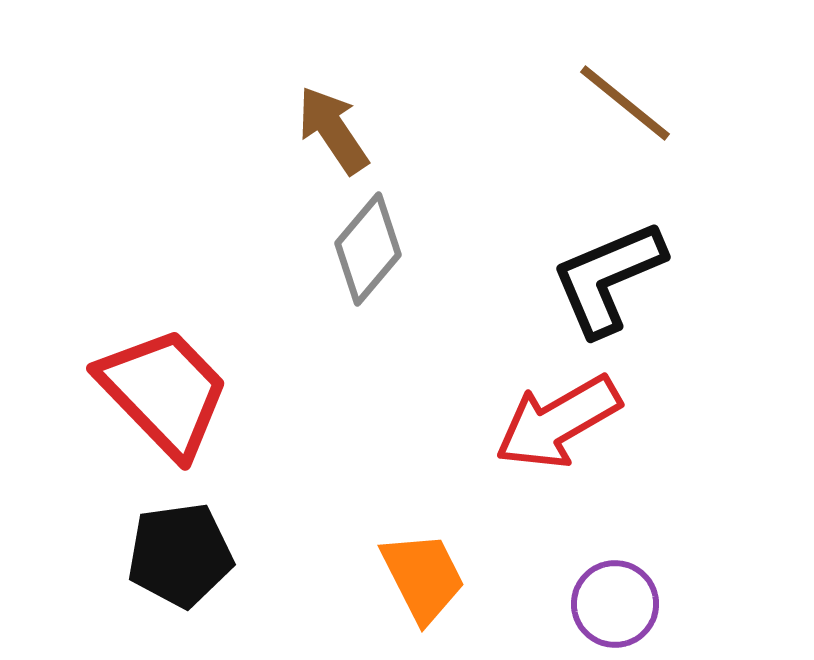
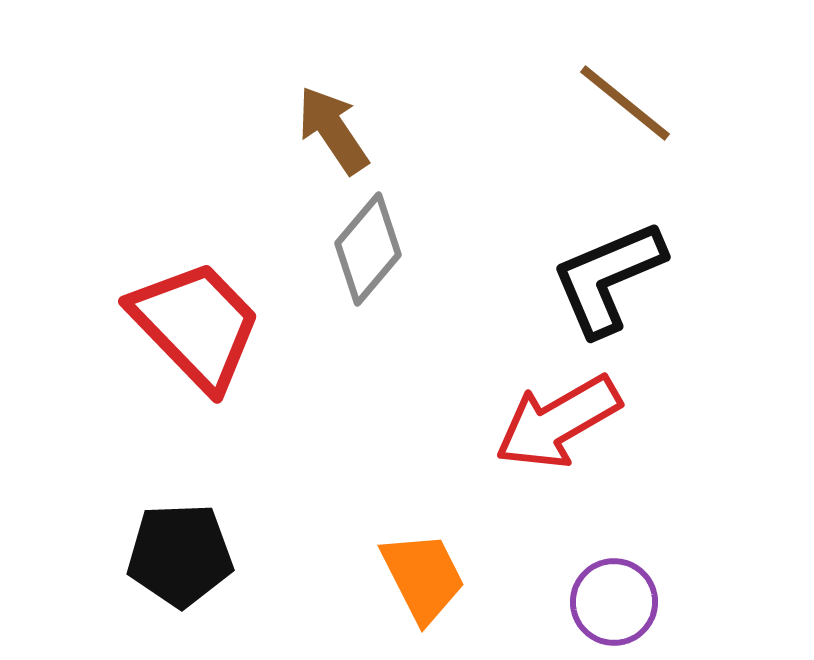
red trapezoid: moved 32 px right, 67 px up
black pentagon: rotated 6 degrees clockwise
purple circle: moved 1 px left, 2 px up
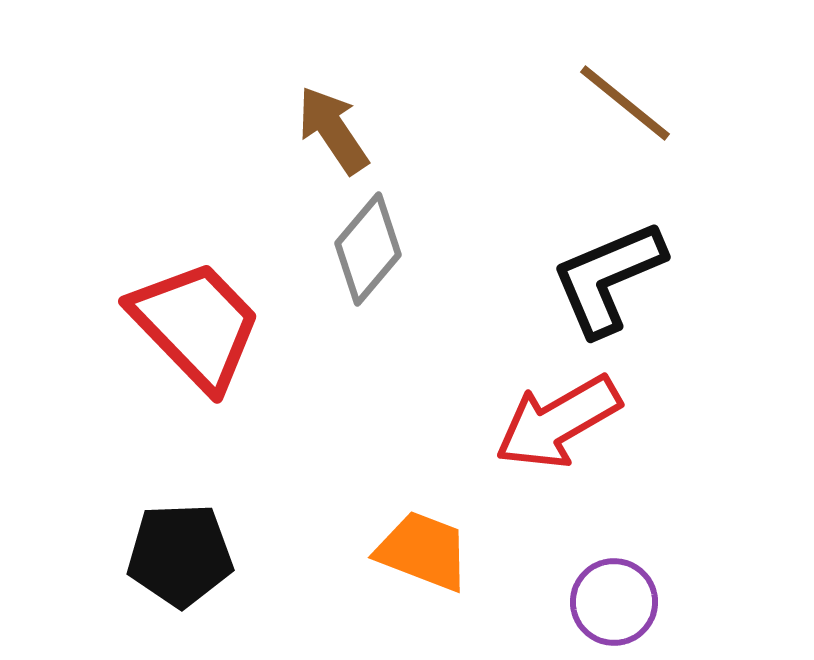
orange trapezoid: moved 26 px up; rotated 42 degrees counterclockwise
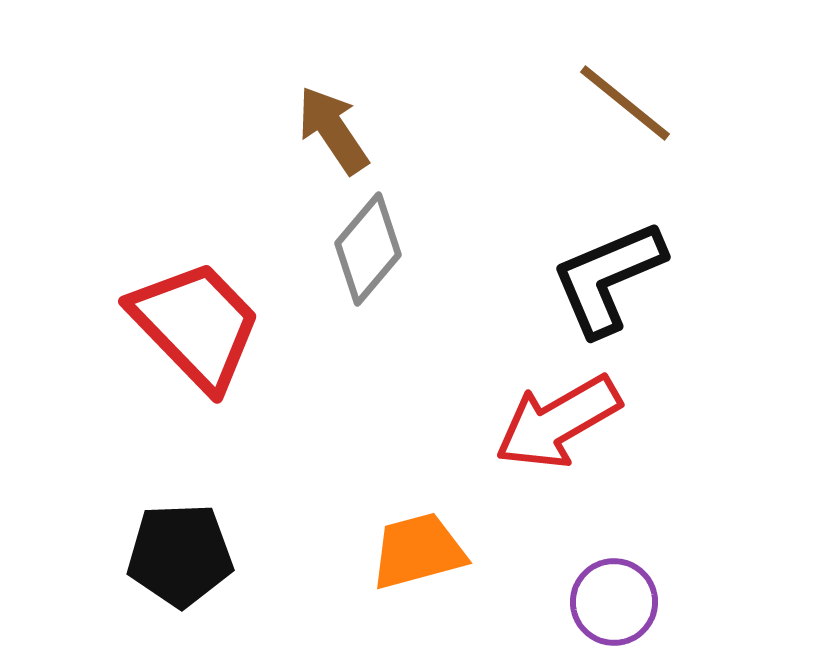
orange trapezoid: moved 5 px left; rotated 36 degrees counterclockwise
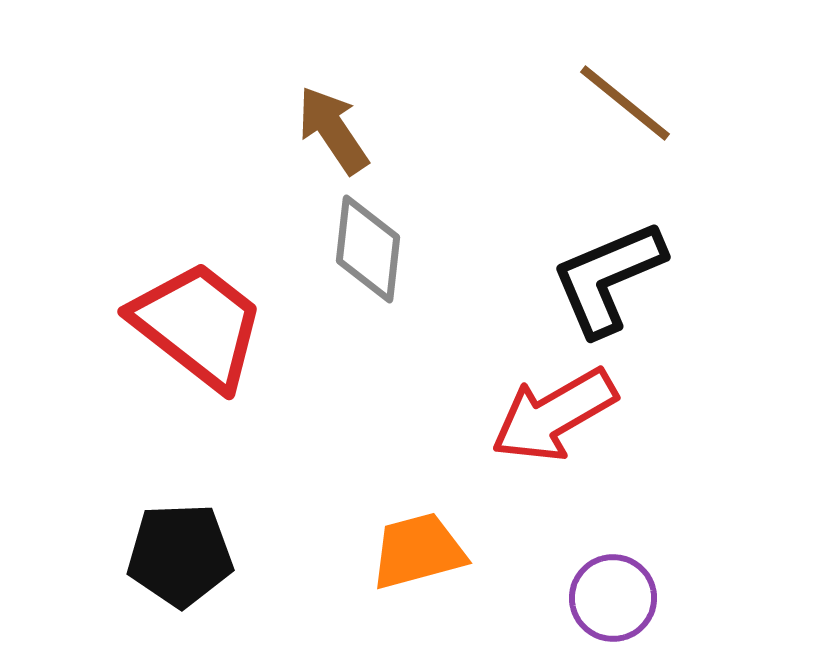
gray diamond: rotated 34 degrees counterclockwise
red trapezoid: moved 2 px right; rotated 8 degrees counterclockwise
red arrow: moved 4 px left, 7 px up
purple circle: moved 1 px left, 4 px up
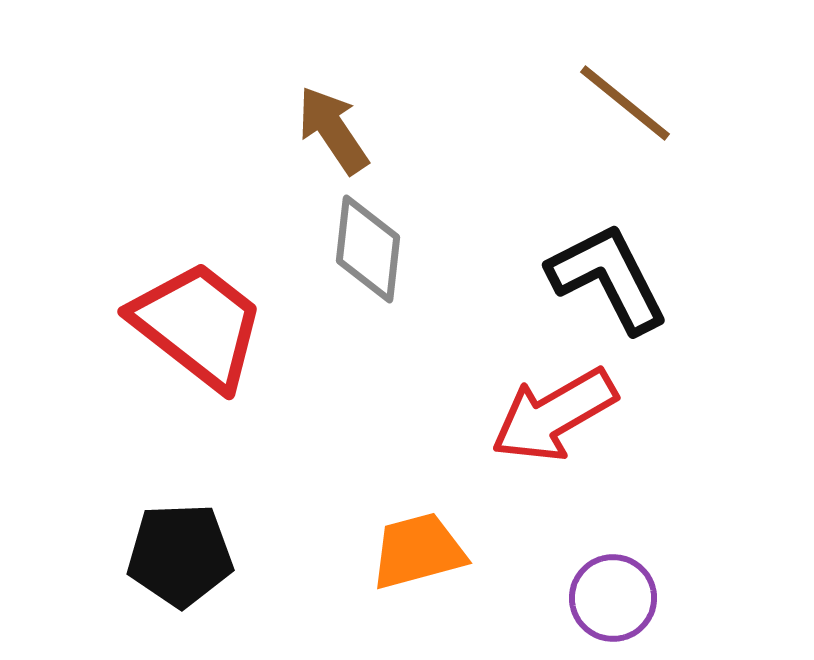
black L-shape: rotated 86 degrees clockwise
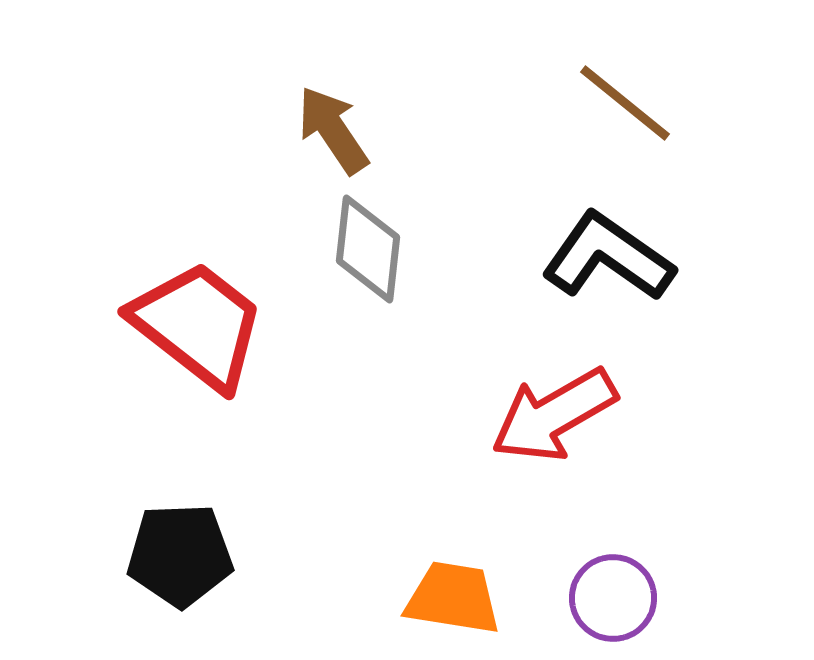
black L-shape: moved 21 px up; rotated 28 degrees counterclockwise
orange trapezoid: moved 35 px right, 47 px down; rotated 24 degrees clockwise
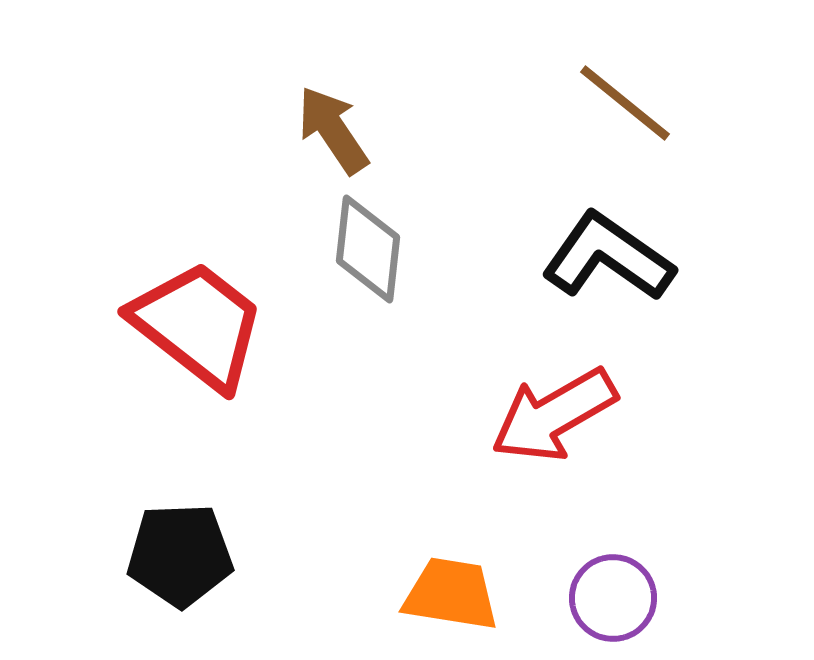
orange trapezoid: moved 2 px left, 4 px up
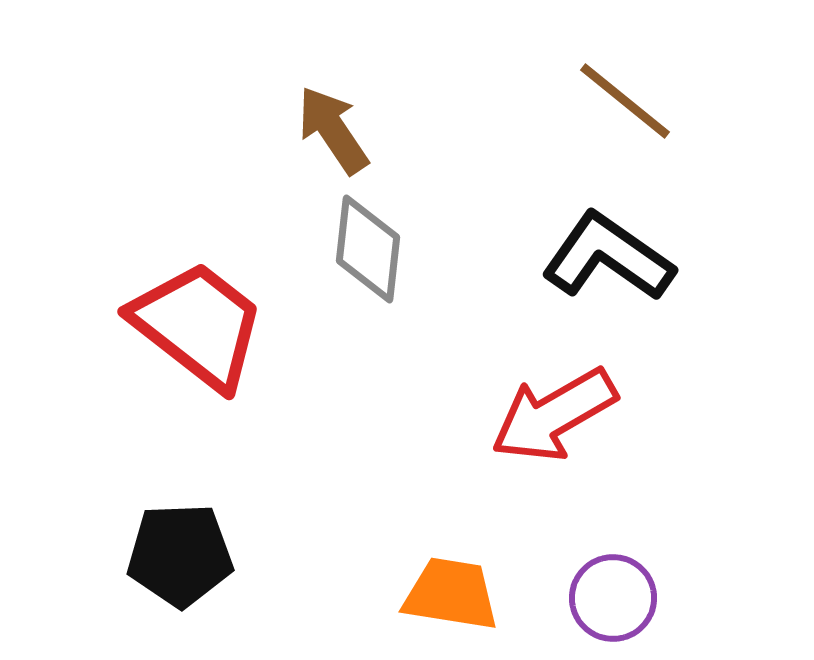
brown line: moved 2 px up
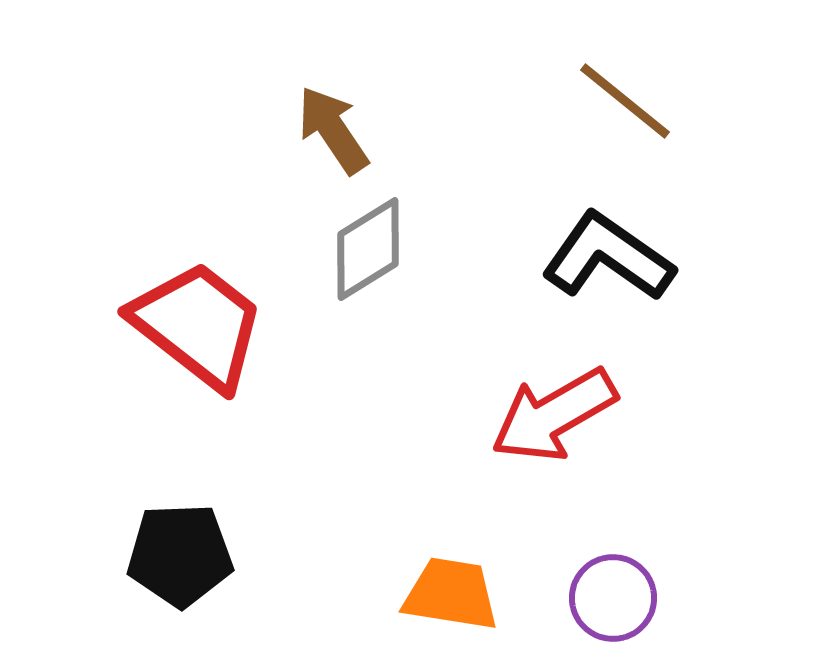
gray diamond: rotated 52 degrees clockwise
